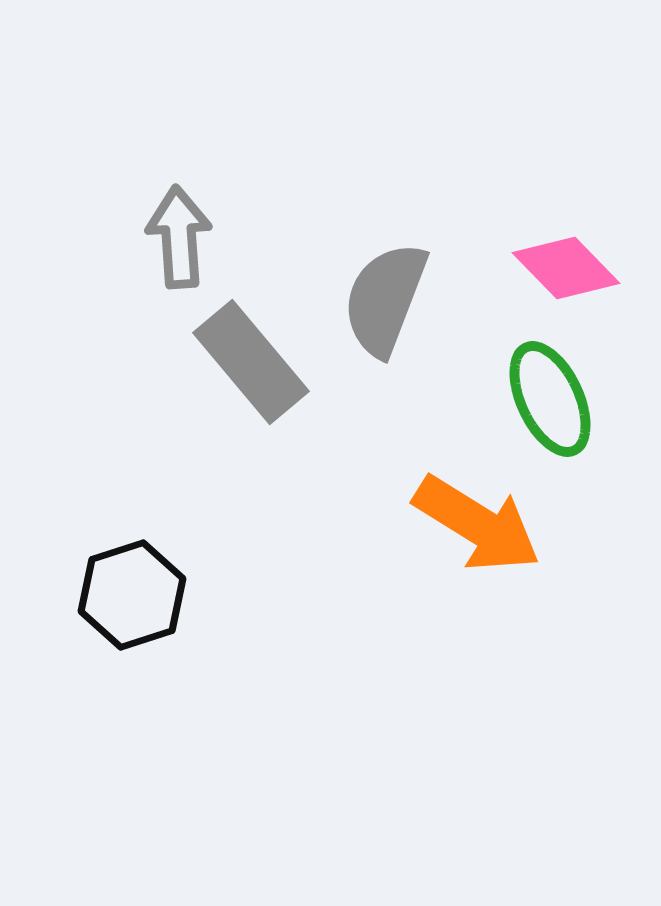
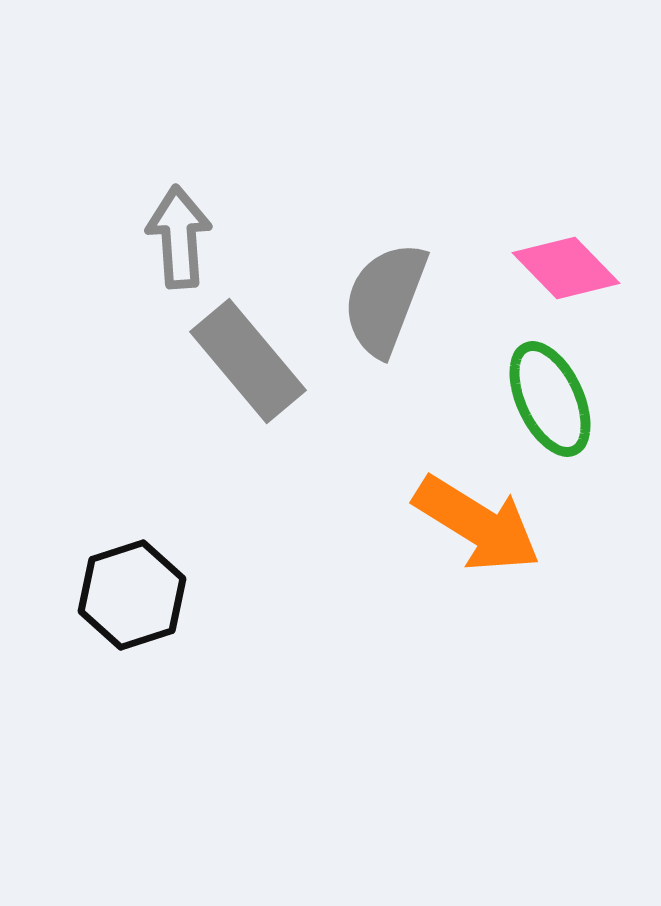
gray rectangle: moved 3 px left, 1 px up
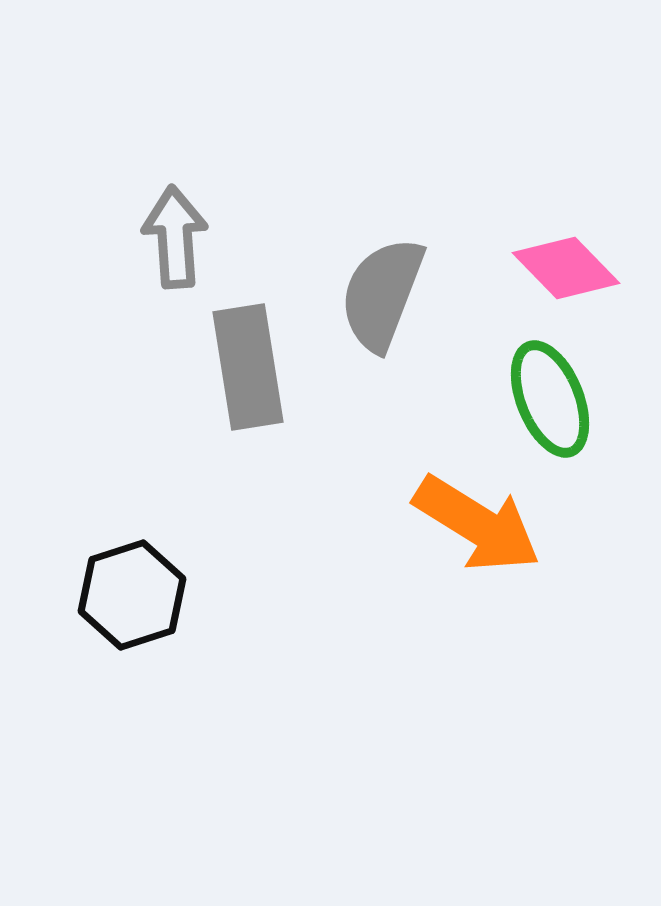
gray arrow: moved 4 px left
gray semicircle: moved 3 px left, 5 px up
gray rectangle: moved 6 px down; rotated 31 degrees clockwise
green ellipse: rotated 3 degrees clockwise
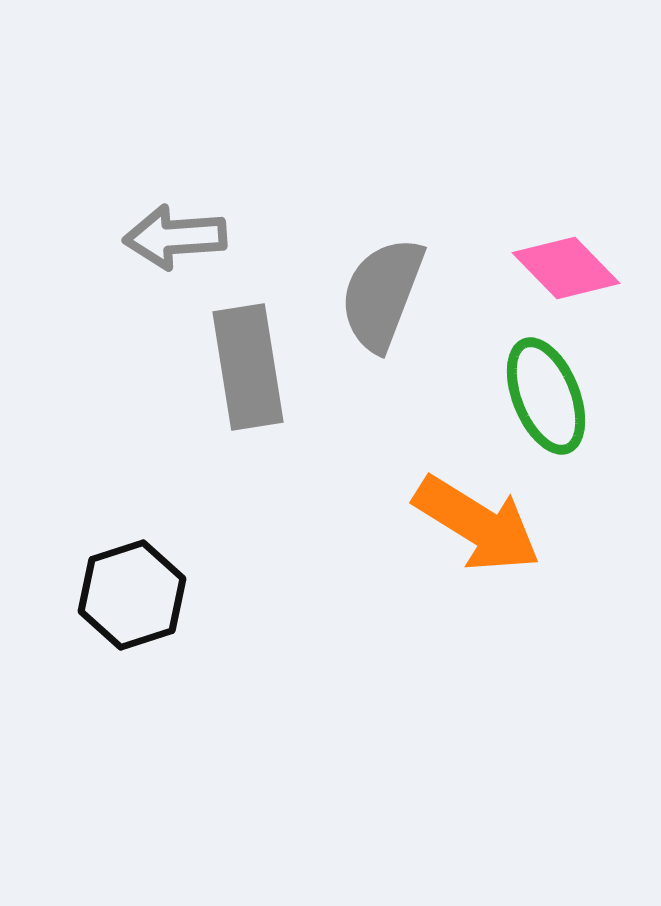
gray arrow: rotated 90 degrees counterclockwise
green ellipse: moved 4 px left, 3 px up
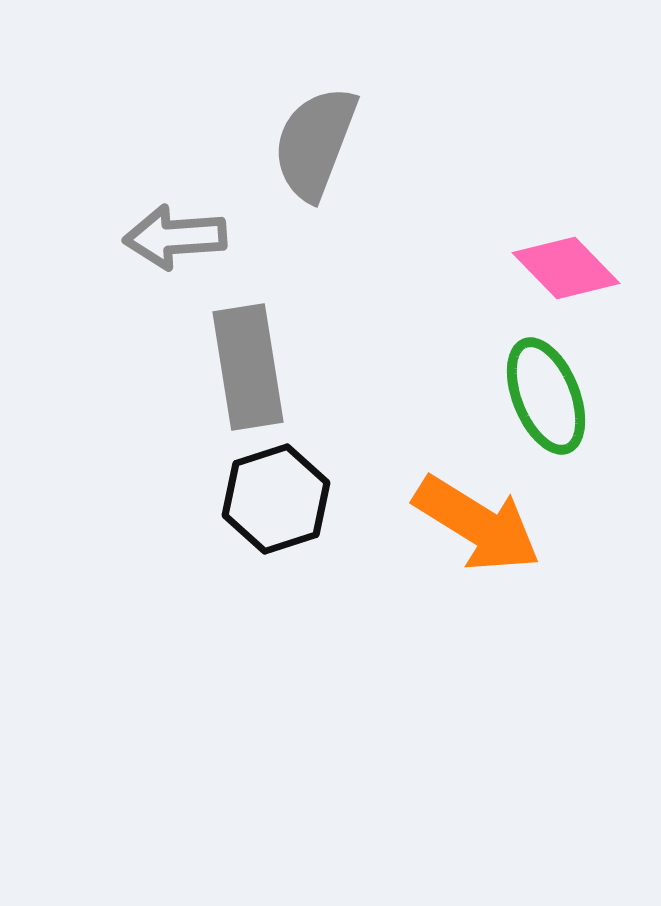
gray semicircle: moved 67 px left, 151 px up
black hexagon: moved 144 px right, 96 px up
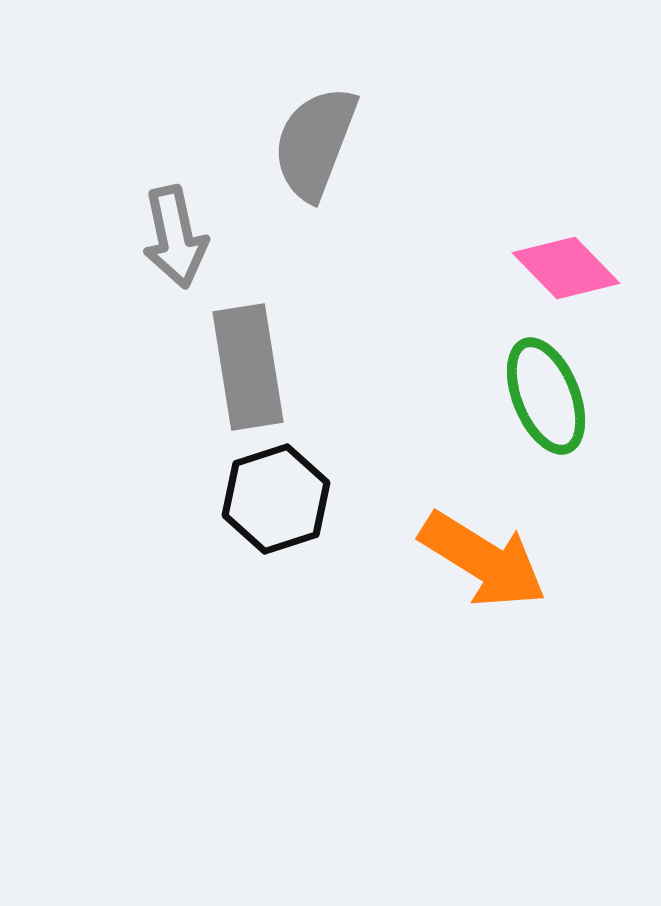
gray arrow: rotated 98 degrees counterclockwise
orange arrow: moved 6 px right, 36 px down
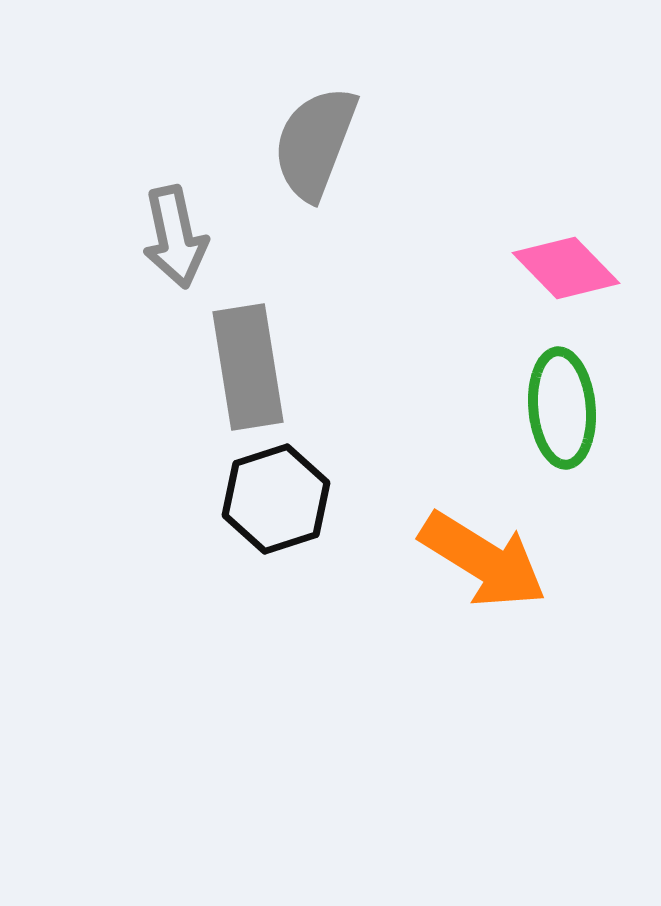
green ellipse: moved 16 px right, 12 px down; rotated 17 degrees clockwise
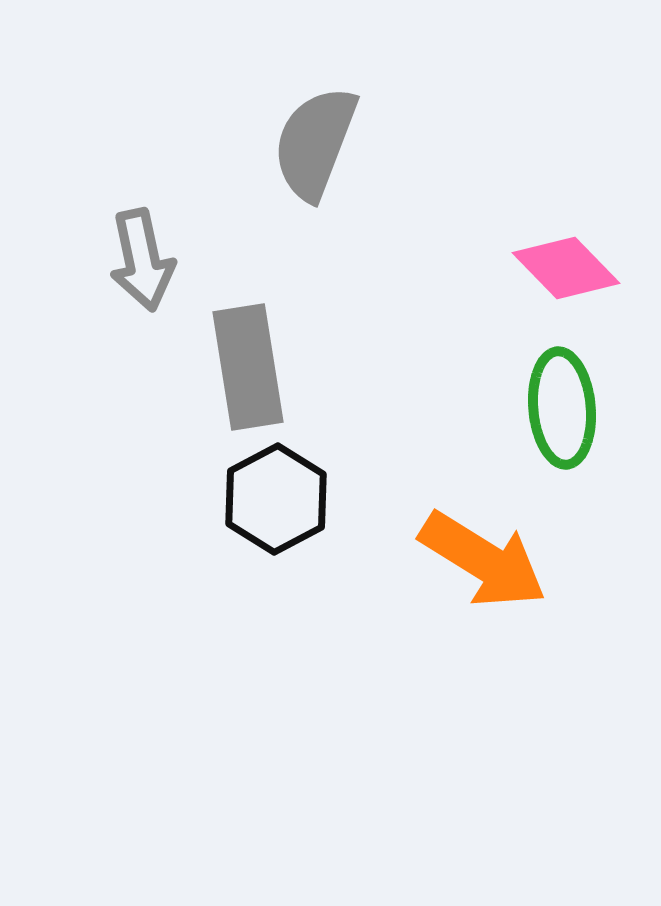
gray arrow: moved 33 px left, 23 px down
black hexagon: rotated 10 degrees counterclockwise
